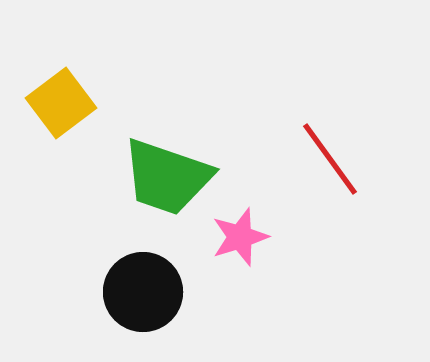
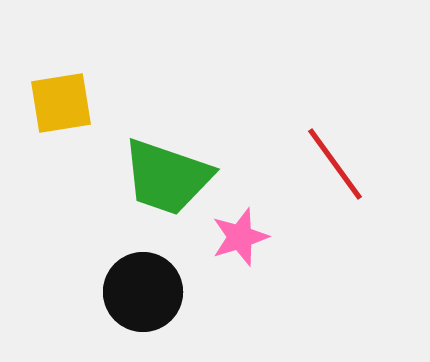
yellow square: rotated 28 degrees clockwise
red line: moved 5 px right, 5 px down
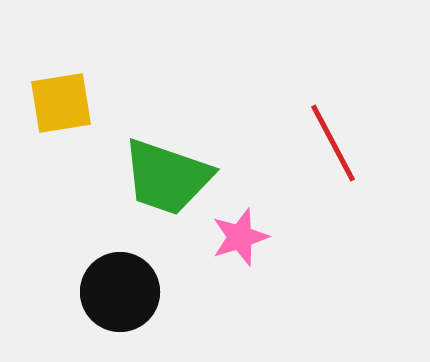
red line: moved 2 px left, 21 px up; rotated 8 degrees clockwise
black circle: moved 23 px left
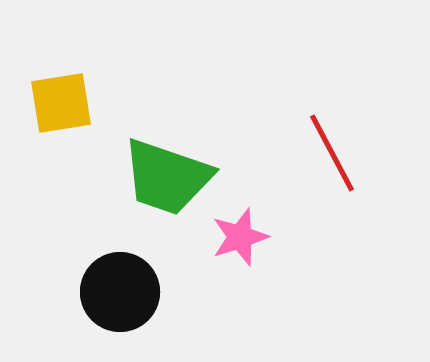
red line: moved 1 px left, 10 px down
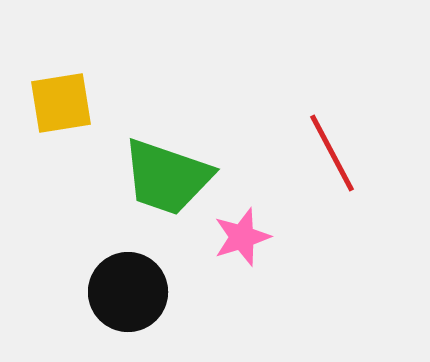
pink star: moved 2 px right
black circle: moved 8 px right
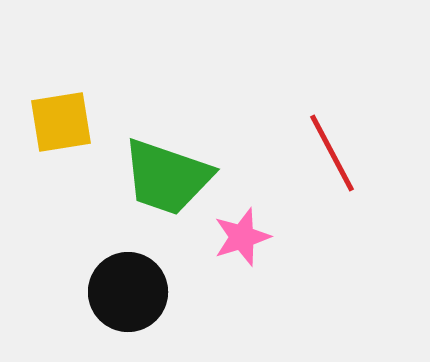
yellow square: moved 19 px down
